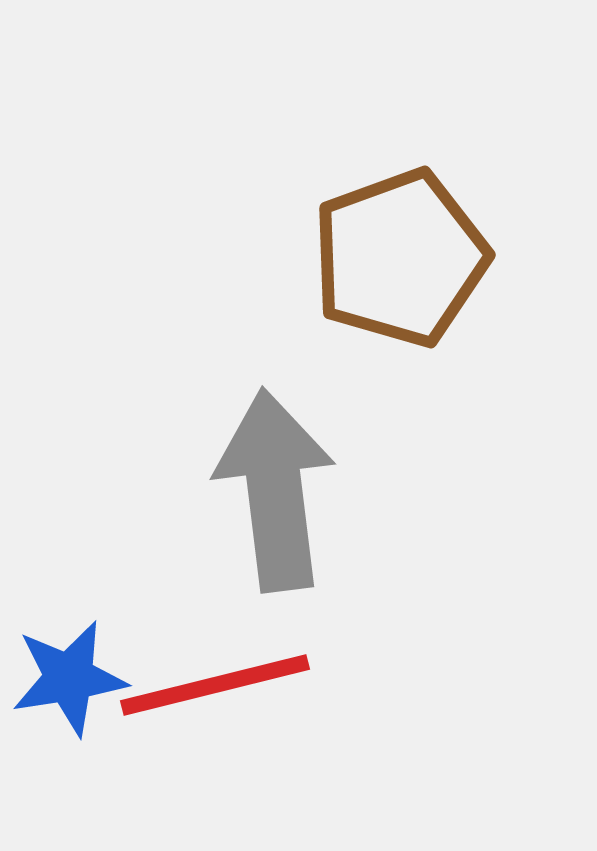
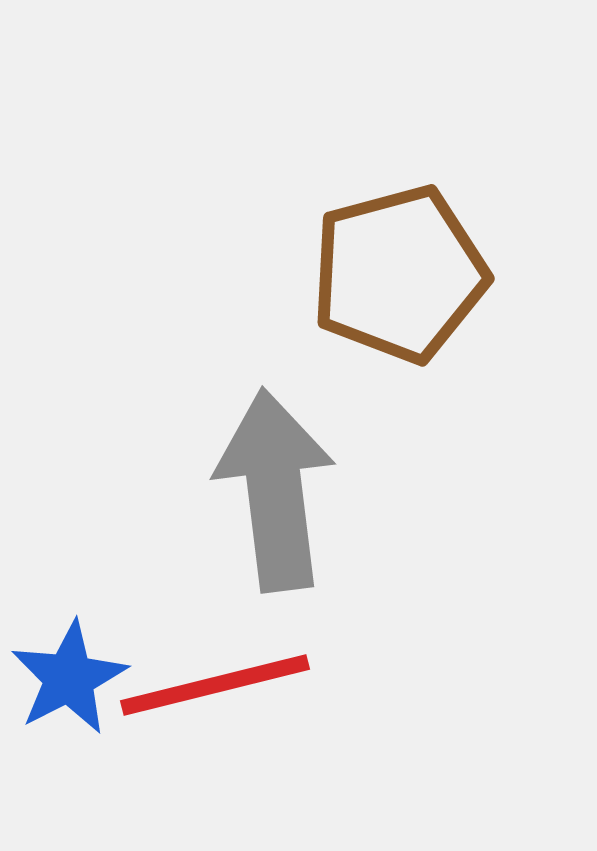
brown pentagon: moved 1 px left, 16 px down; rotated 5 degrees clockwise
blue star: rotated 18 degrees counterclockwise
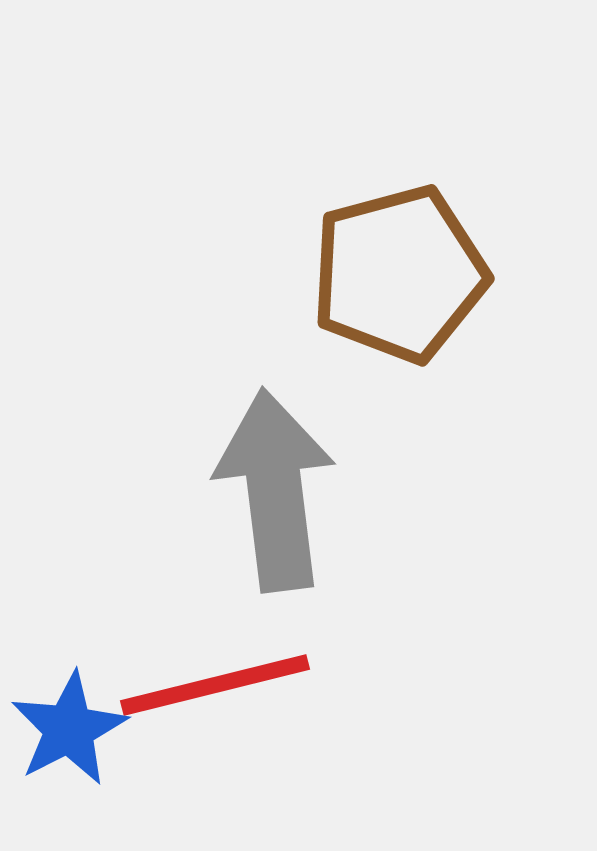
blue star: moved 51 px down
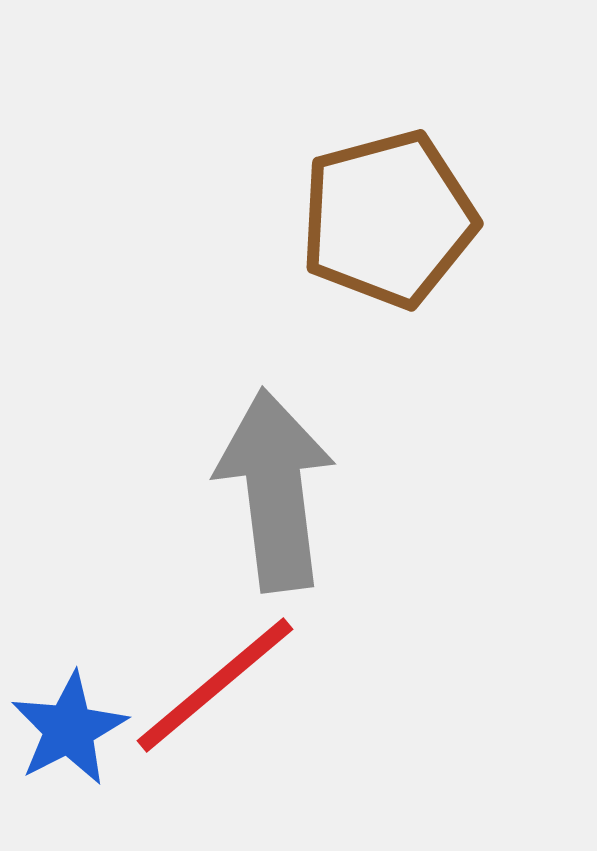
brown pentagon: moved 11 px left, 55 px up
red line: rotated 26 degrees counterclockwise
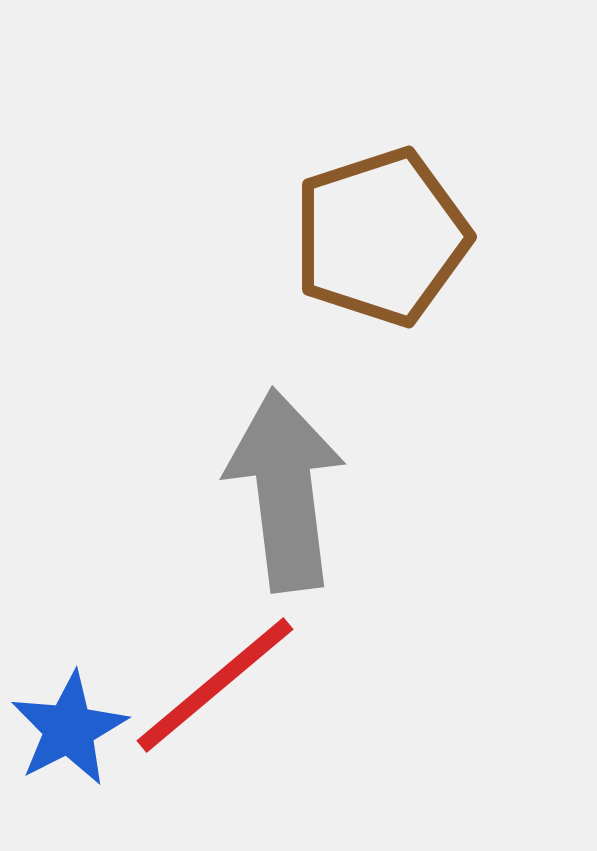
brown pentagon: moved 7 px left, 18 px down; rotated 3 degrees counterclockwise
gray arrow: moved 10 px right
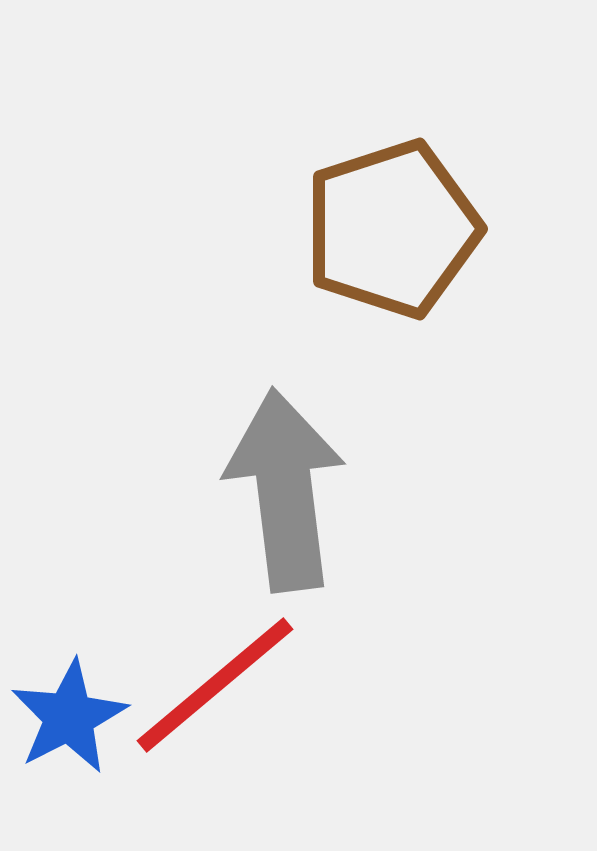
brown pentagon: moved 11 px right, 8 px up
blue star: moved 12 px up
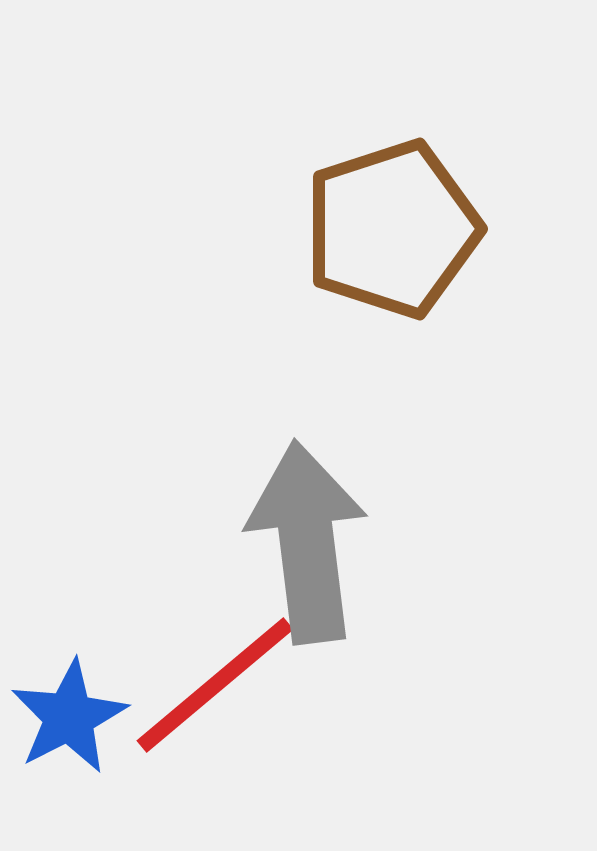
gray arrow: moved 22 px right, 52 px down
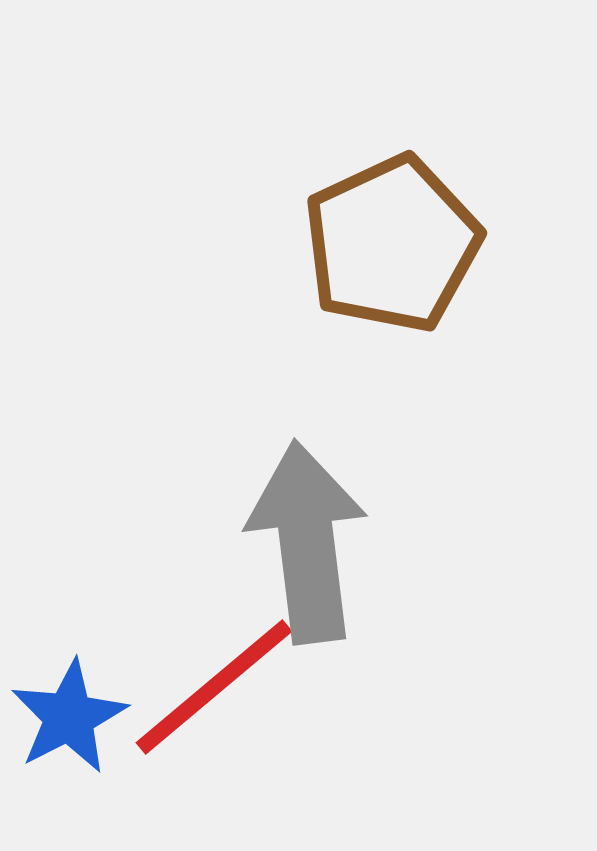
brown pentagon: moved 15 px down; rotated 7 degrees counterclockwise
red line: moved 1 px left, 2 px down
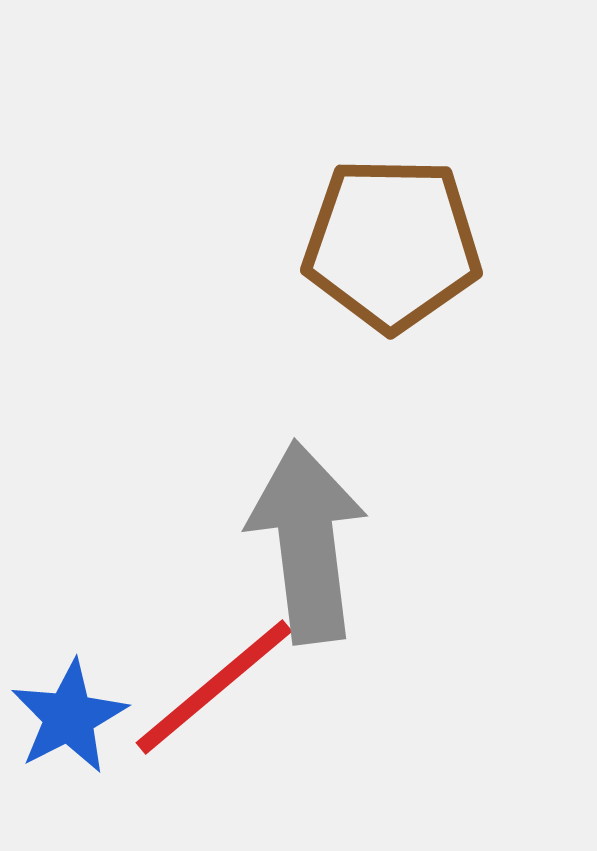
brown pentagon: rotated 26 degrees clockwise
